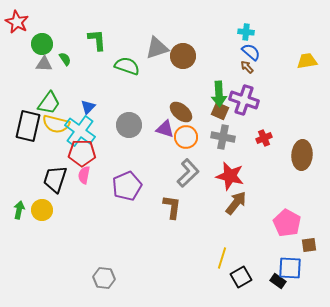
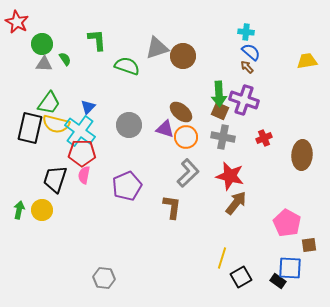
black rectangle at (28, 126): moved 2 px right, 2 px down
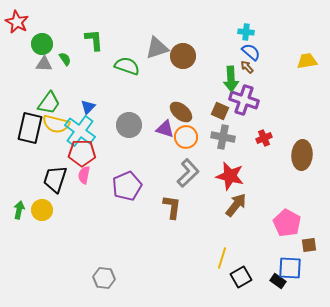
green L-shape at (97, 40): moved 3 px left
green arrow at (219, 94): moved 12 px right, 15 px up
brown arrow at (236, 203): moved 2 px down
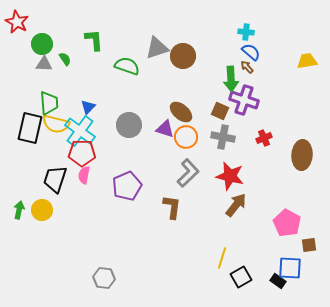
green trapezoid at (49, 103): rotated 40 degrees counterclockwise
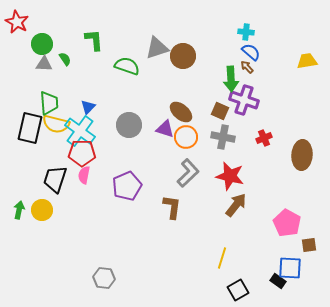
black square at (241, 277): moved 3 px left, 13 px down
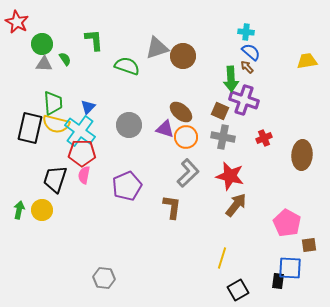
green trapezoid at (49, 103): moved 4 px right
black rectangle at (278, 281): rotated 63 degrees clockwise
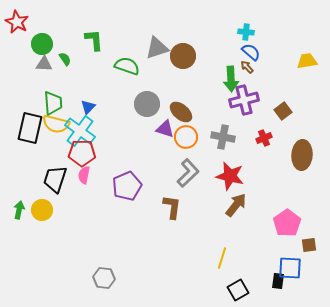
purple cross at (244, 100): rotated 32 degrees counterclockwise
brown square at (220, 111): moved 63 px right; rotated 30 degrees clockwise
gray circle at (129, 125): moved 18 px right, 21 px up
pink pentagon at (287, 223): rotated 8 degrees clockwise
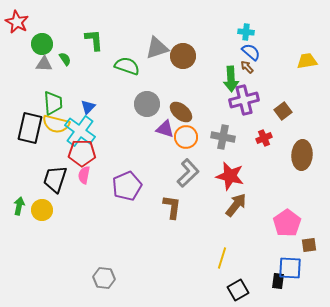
green arrow at (19, 210): moved 4 px up
